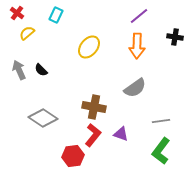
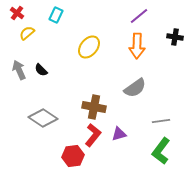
purple triangle: moved 2 px left; rotated 35 degrees counterclockwise
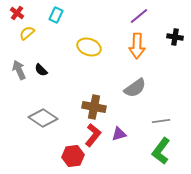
yellow ellipse: rotated 70 degrees clockwise
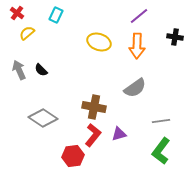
yellow ellipse: moved 10 px right, 5 px up
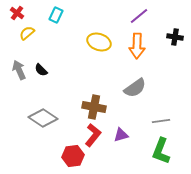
purple triangle: moved 2 px right, 1 px down
green L-shape: rotated 16 degrees counterclockwise
